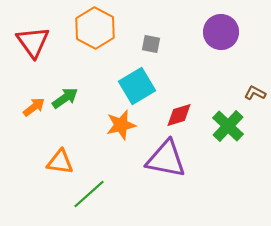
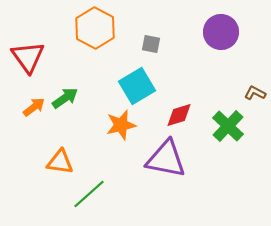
red triangle: moved 5 px left, 15 px down
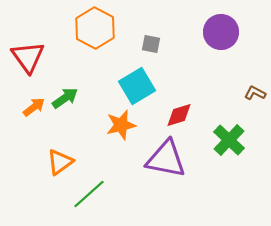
green cross: moved 1 px right, 14 px down
orange triangle: rotated 44 degrees counterclockwise
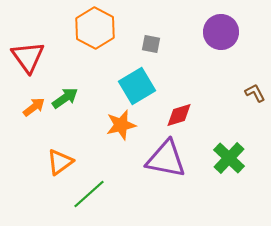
brown L-shape: rotated 35 degrees clockwise
green cross: moved 18 px down
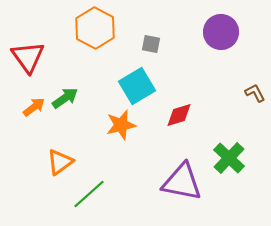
purple triangle: moved 16 px right, 23 px down
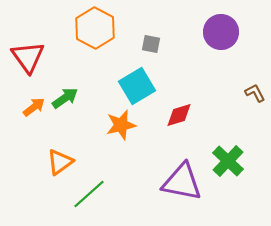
green cross: moved 1 px left, 3 px down
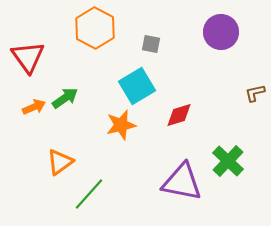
brown L-shape: rotated 75 degrees counterclockwise
orange arrow: rotated 15 degrees clockwise
green line: rotated 6 degrees counterclockwise
